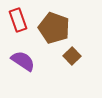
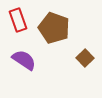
brown square: moved 13 px right, 2 px down
purple semicircle: moved 1 px right, 1 px up
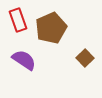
brown pentagon: moved 3 px left; rotated 28 degrees clockwise
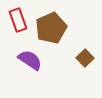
purple semicircle: moved 6 px right
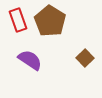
brown pentagon: moved 1 px left, 7 px up; rotated 16 degrees counterclockwise
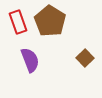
red rectangle: moved 2 px down
purple semicircle: rotated 35 degrees clockwise
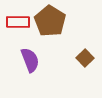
red rectangle: rotated 70 degrees counterclockwise
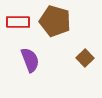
brown pentagon: moved 5 px right; rotated 16 degrees counterclockwise
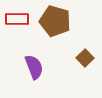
red rectangle: moved 1 px left, 3 px up
purple semicircle: moved 4 px right, 7 px down
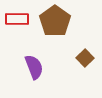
brown pentagon: rotated 20 degrees clockwise
